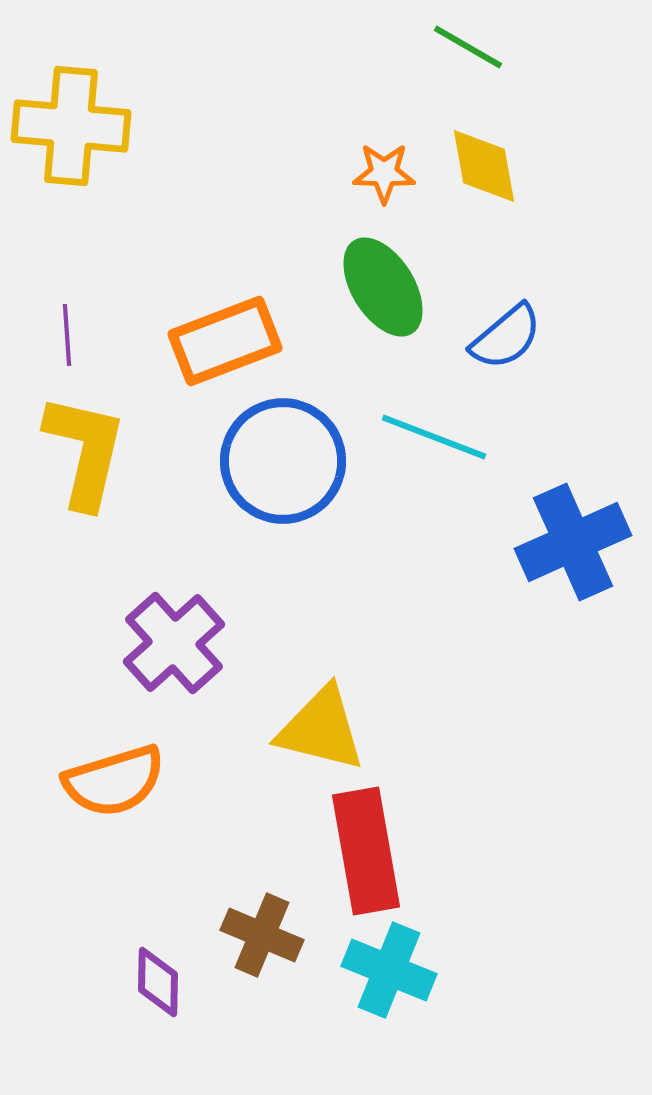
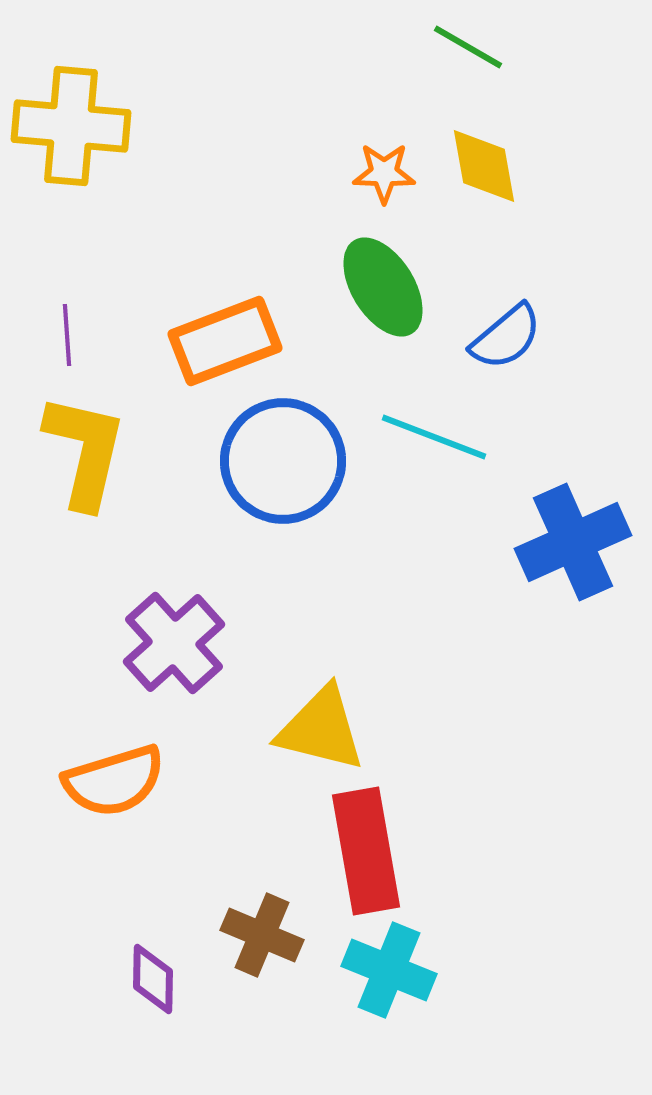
purple diamond: moved 5 px left, 3 px up
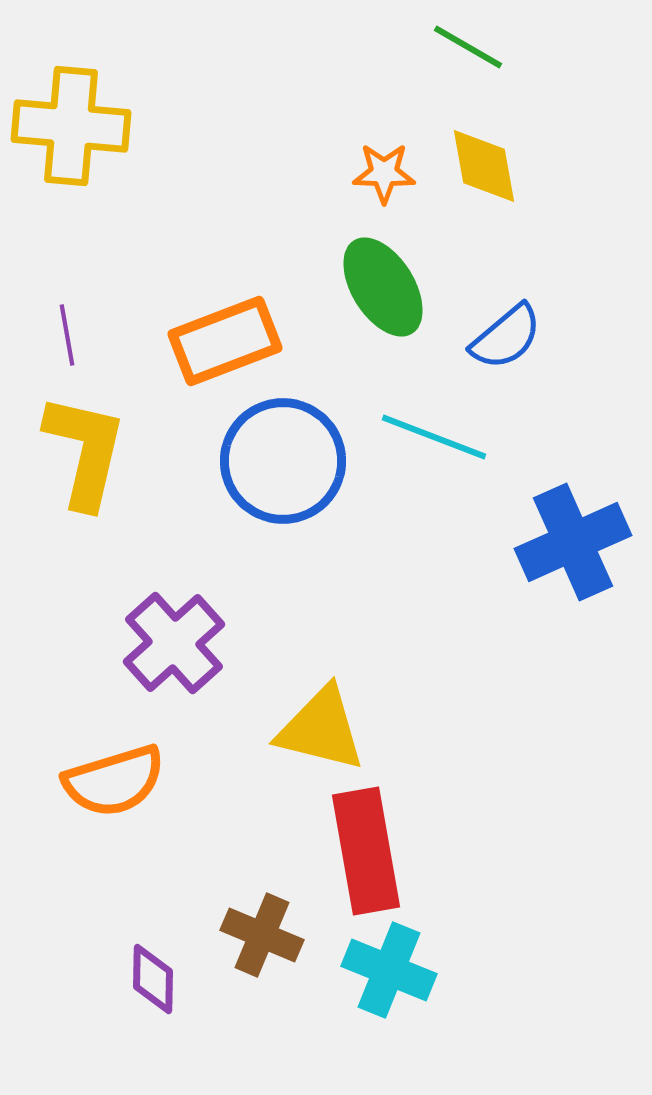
purple line: rotated 6 degrees counterclockwise
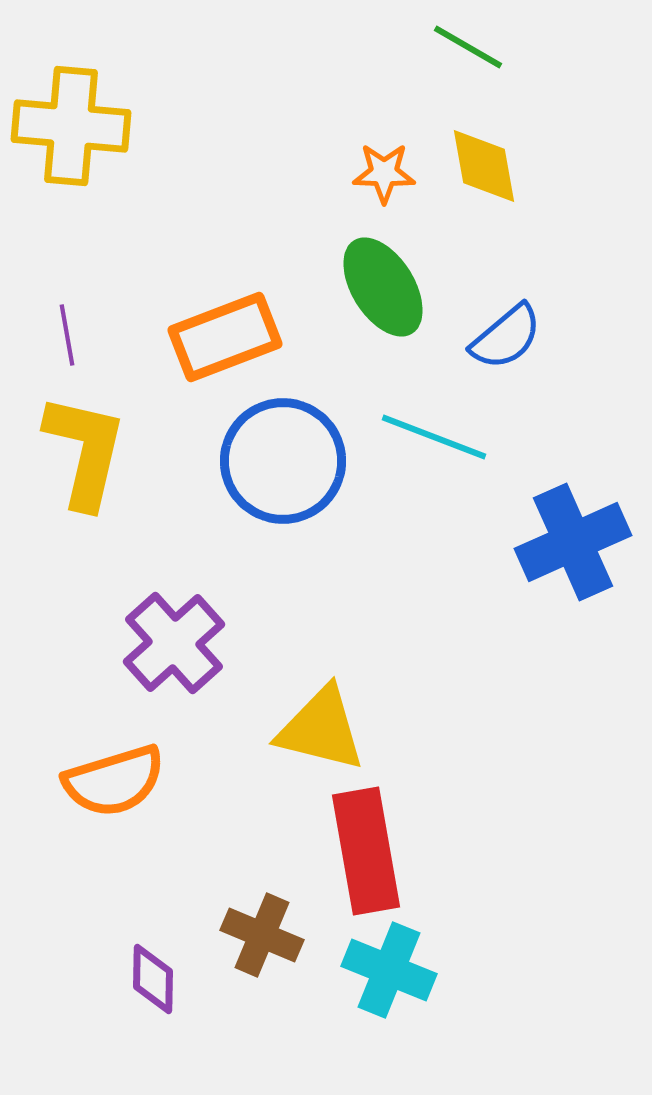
orange rectangle: moved 4 px up
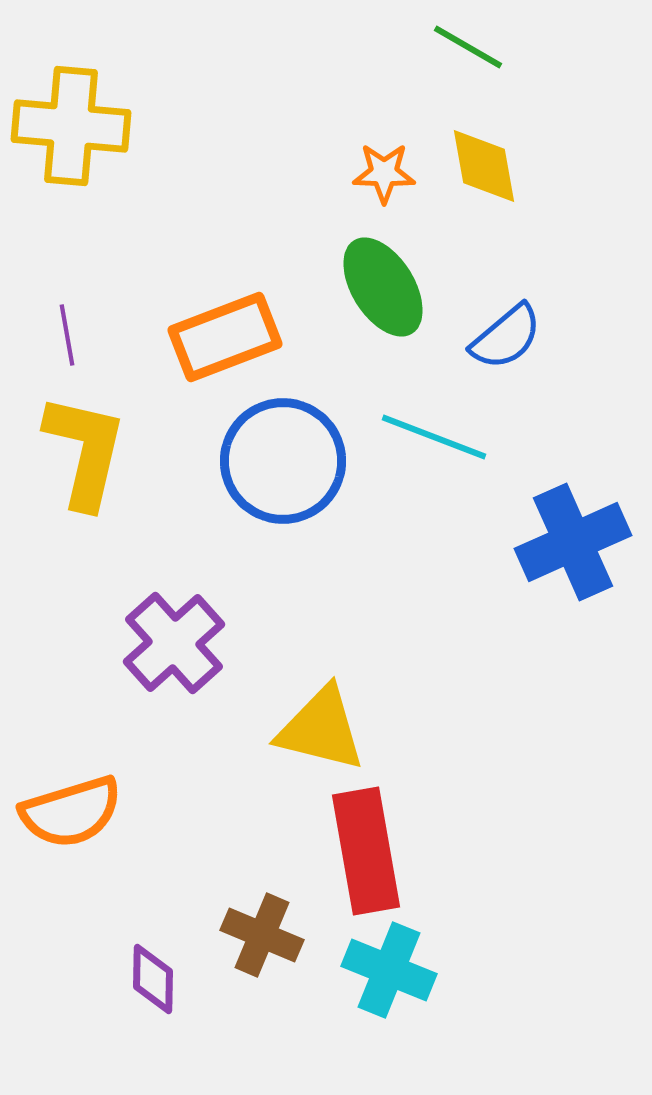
orange semicircle: moved 43 px left, 31 px down
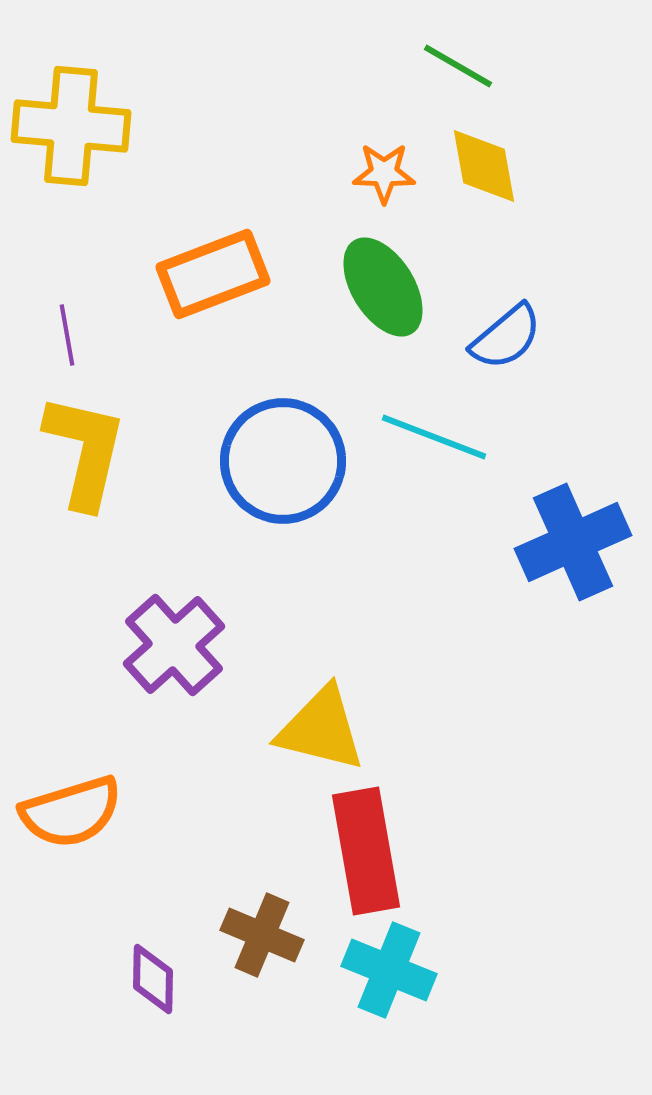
green line: moved 10 px left, 19 px down
orange rectangle: moved 12 px left, 63 px up
purple cross: moved 2 px down
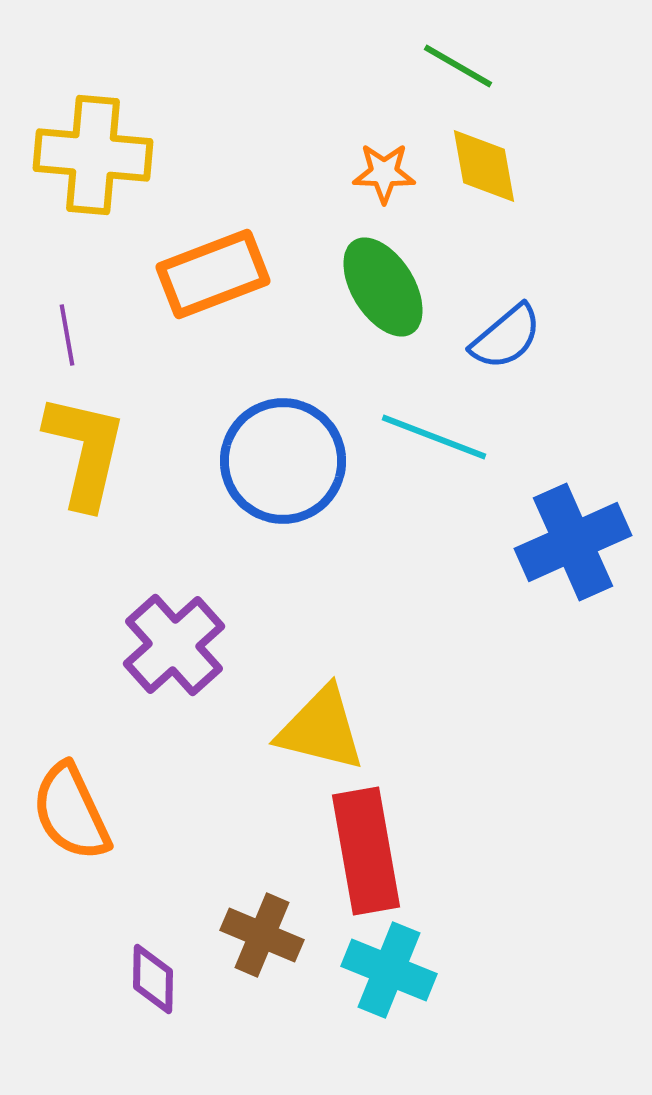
yellow cross: moved 22 px right, 29 px down
orange semicircle: rotated 82 degrees clockwise
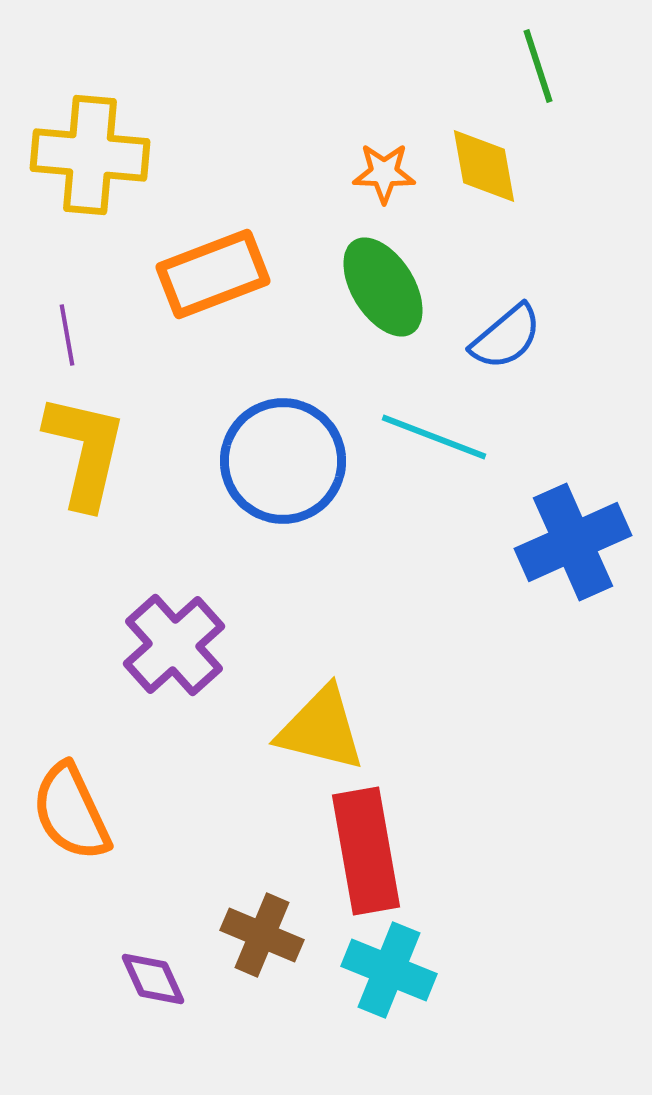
green line: moved 80 px right; rotated 42 degrees clockwise
yellow cross: moved 3 px left
purple diamond: rotated 26 degrees counterclockwise
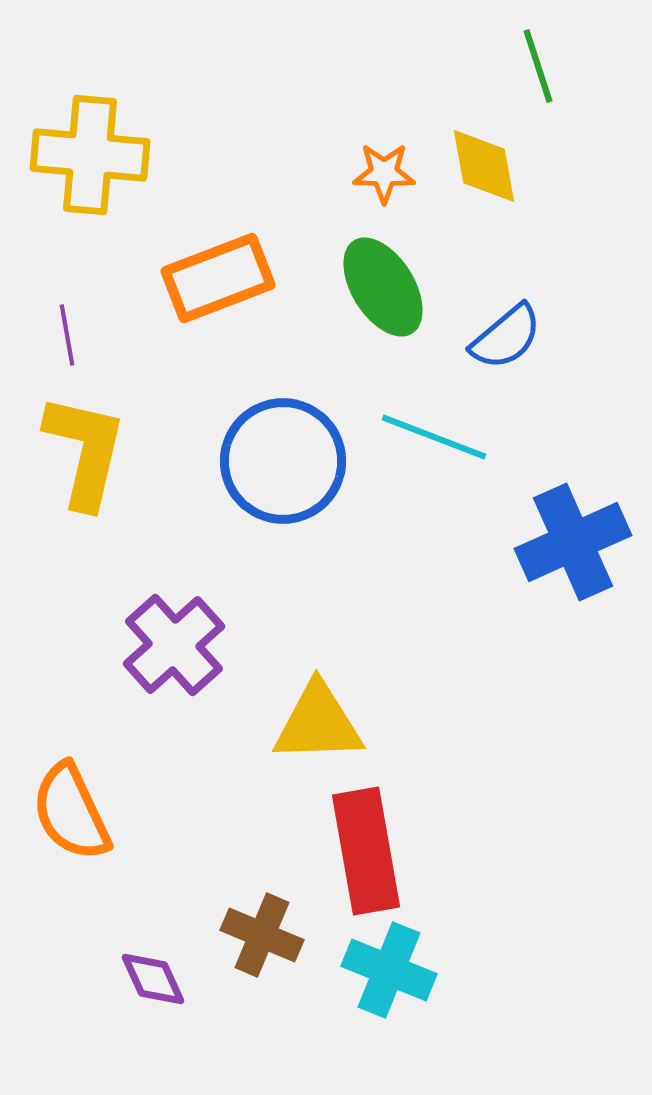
orange rectangle: moved 5 px right, 4 px down
yellow triangle: moved 3 px left, 6 px up; rotated 16 degrees counterclockwise
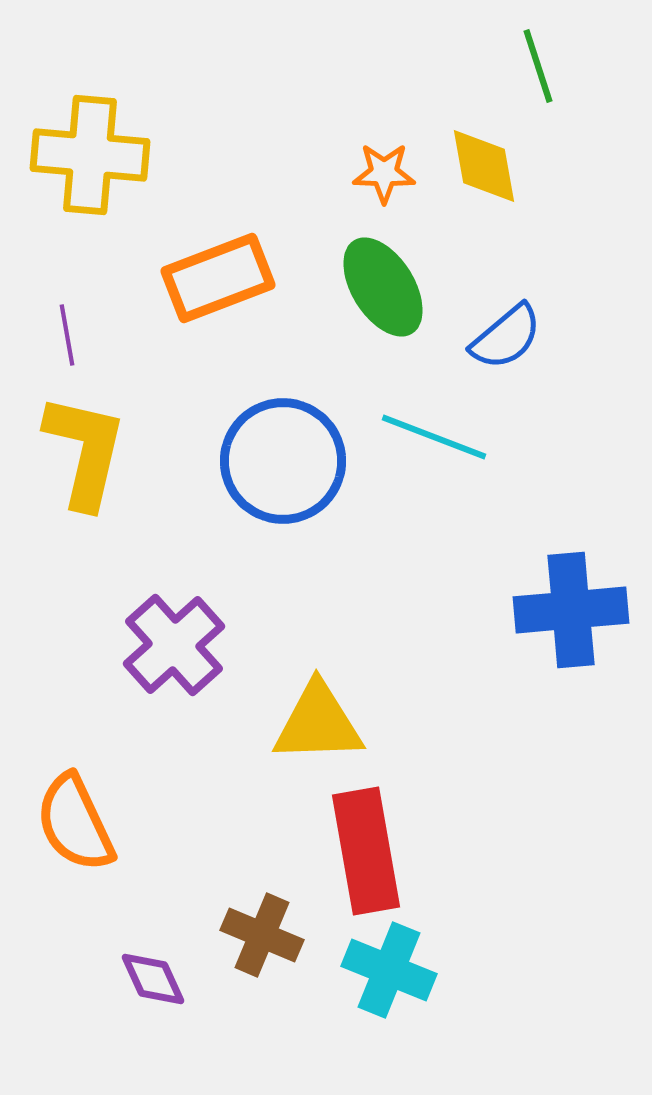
blue cross: moved 2 px left, 68 px down; rotated 19 degrees clockwise
orange semicircle: moved 4 px right, 11 px down
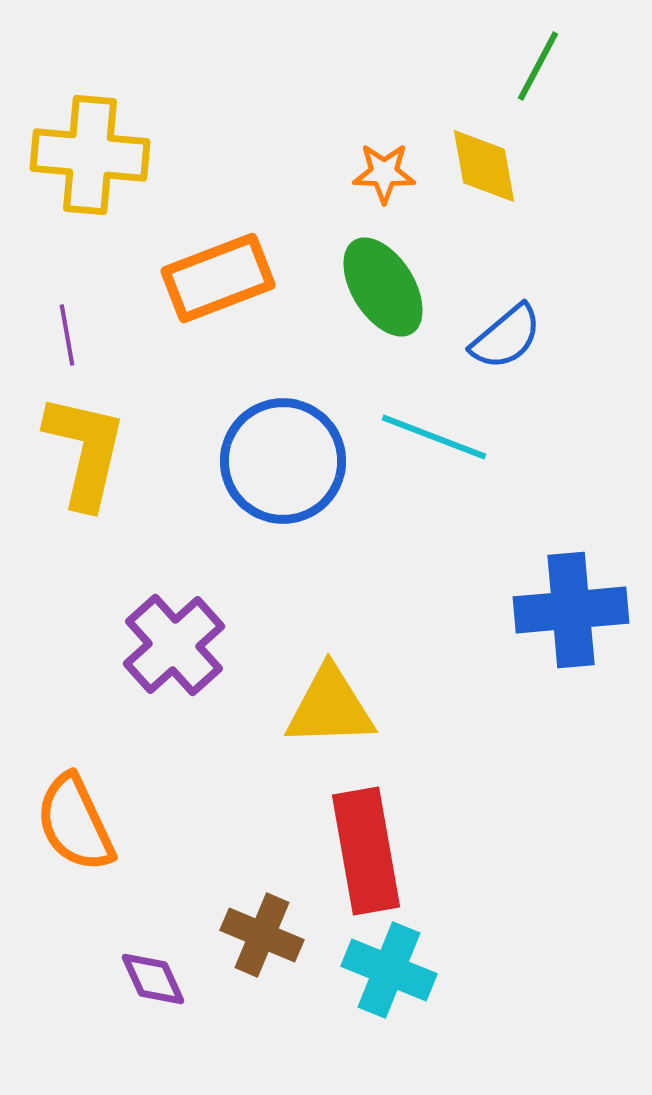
green line: rotated 46 degrees clockwise
yellow triangle: moved 12 px right, 16 px up
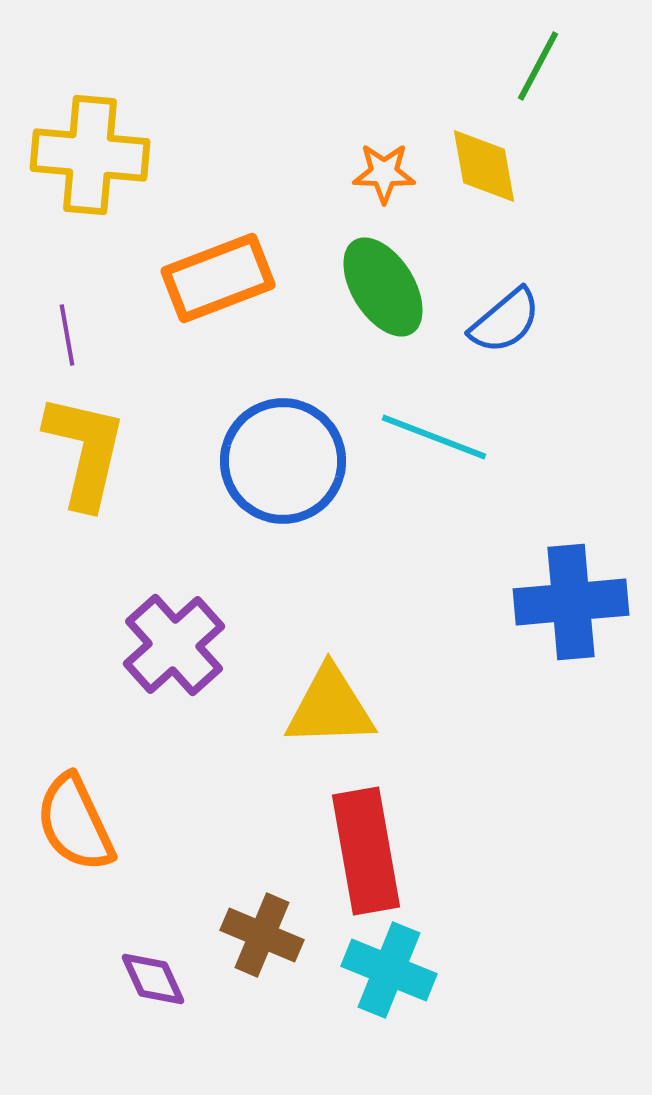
blue semicircle: moved 1 px left, 16 px up
blue cross: moved 8 px up
